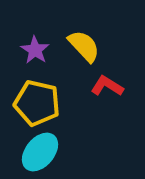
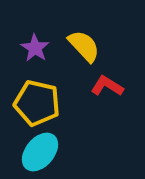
purple star: moved 2 px up
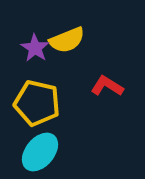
yellow semicircle: moved 17 px left, 6 px up; rotated 111 degrees clockwise
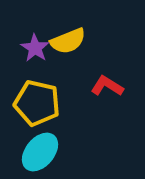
yellow semicircle: moved 1 px right, 1 px down
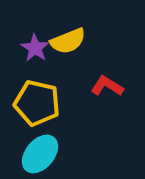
cyan ellipse: moved 2 px down
